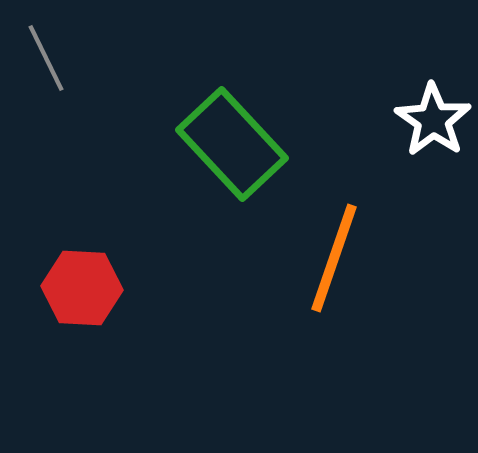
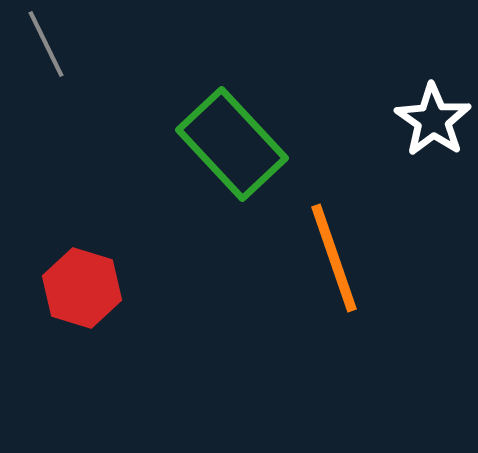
gray line: moved 14 px up
orange line: rotated 38 degrees counterclockwise
red hexagon: rotated 14 degrees clockwise
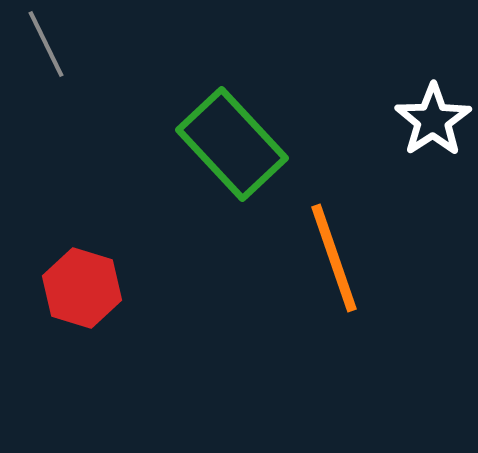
white star: rotated 4 degrees clockwise
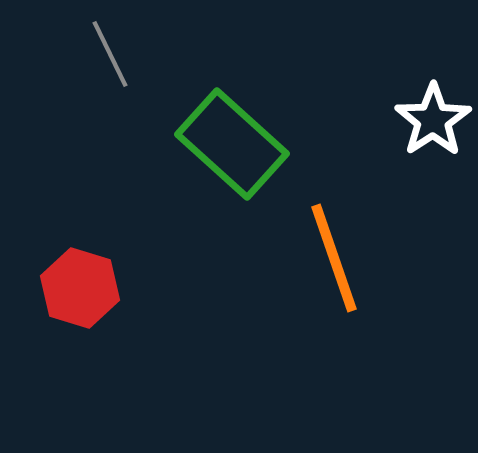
gray line: moved 64 px right, 10 px down
green rectangle: rotated 5 degrees counterclockwise
red hexagon: moved 2 px left
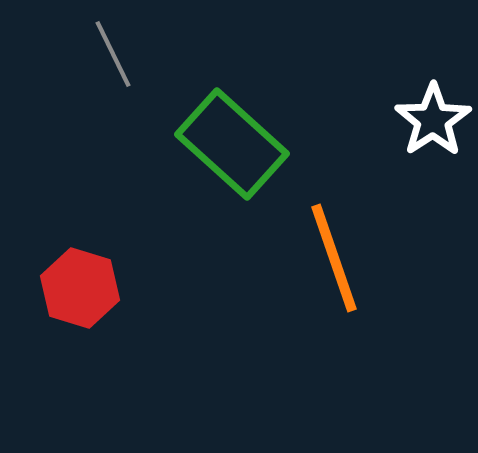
gray line: moved 3 px right
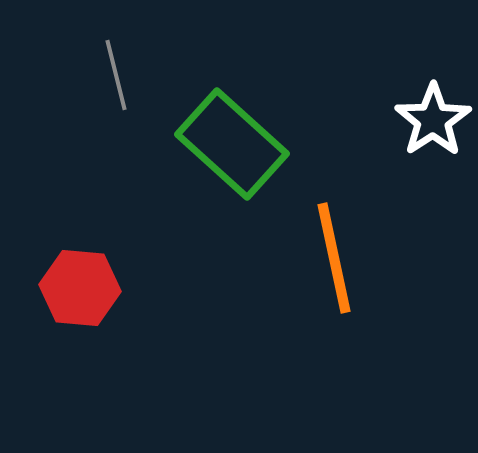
gray line: moved 3 px right, 21 px down; rotated 12 degrees clockwise
orange line: rotated 7 degrees clockwise
red hexagon: rotated 12 degrees counterclockwise
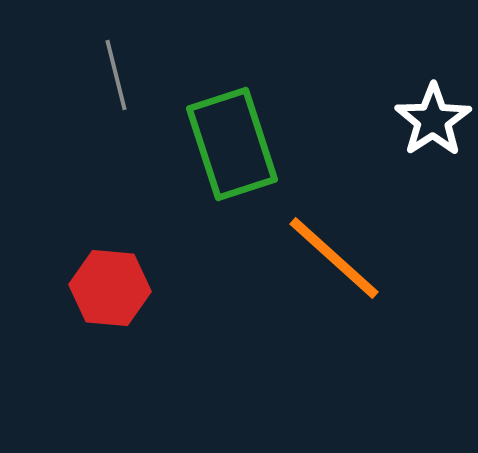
green rectangle: rotated 30 degrees clockwise
orange line: rotated 36 degrees counterclockwise
red hexagon: moved 30 px right
